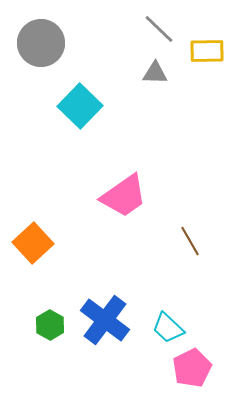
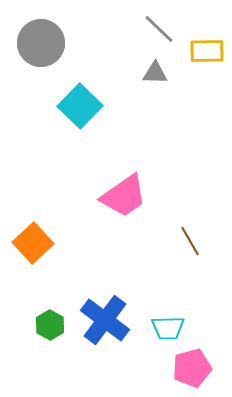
cyan trapezoid: rotated 44 degrees counterclockwise
pink pentagon: rotated 12 degrees clockwise
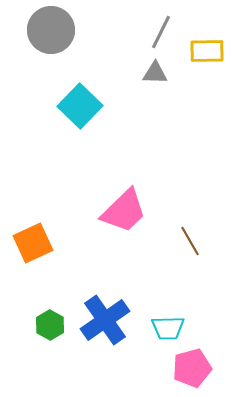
gray line: moved 2 px right, 3 px down; rotated 72 degrees clockwise
gray circle: moved 10 px right, 13 px up
pink trapezoid: moved 15 px down; rotated 9 degrees counterclockwise
orange square: rotated 18 degrees clockwise
blue cross: rotated 18 degrees clockwise
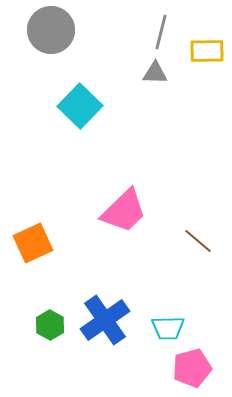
gray line: rotated 12 degrees counterclockwise
brown line: moved 8 px right; rotated 20 degrees counterclockwise
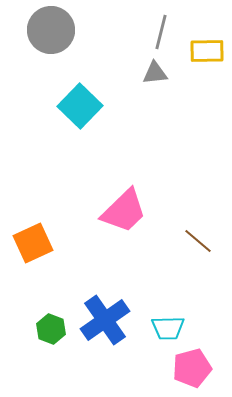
gray triangle: rotated 8 degrees counterclockwise
green hexagon: moved 1 px right, 4 px down; rotated 8 degrees counterclockwise
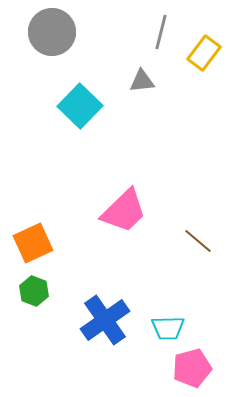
gray circle: moved 1 px right, 2 px down
yellow rectangle: moved 3 px left, 2 px down; rotated 52 degrees counterclockwise
gray triangle: moved 13 px left, 8 px down
green hexagon: moved 17 px left, 38 px up
